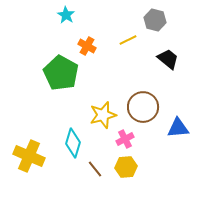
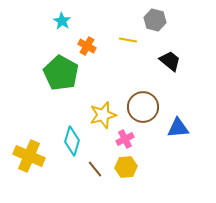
cyan star: moved 4 px left, 6 px down
yellow line: rotated 36 degrees clockwise
black trapezoid: moved 2 px right, 2 px down
cyan diamond: moved 1 px left, 2 px up
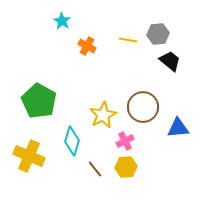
gray hexagon: moved 3 px right, 14 px down; rotated 20 degrees counterclockwise
green pentagon: moved 22 px left, 28 px down
yellow star: rotated 12 degrees counterclockwise
pink cross: moved 2 px down
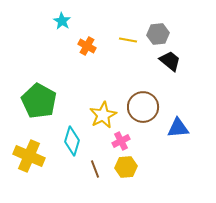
pink cross: moved 4 px left
brown line: rotated 18 degrees clockwise
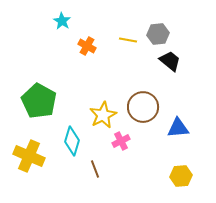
yellow hexagon: moved 55 px right, 9 px down
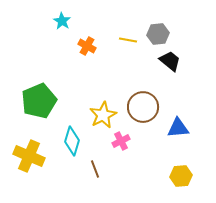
green pentagon: rotated 20 degrees clockwise
